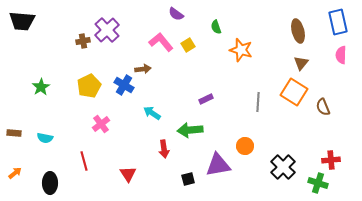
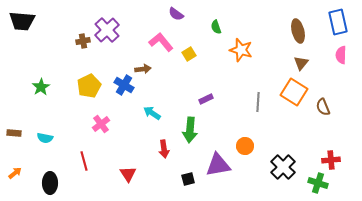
yellow square: moved 1 px right, 9 px down
green arrow: rotated 80 degrees counterclockwise
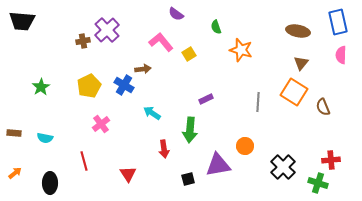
brown ellipse: rotated 65 degrees counterclockwise
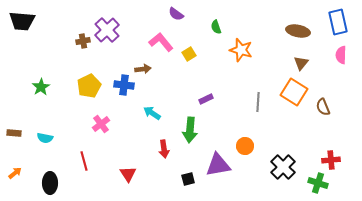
blue cross: rotated 24 degrees counterclockwise
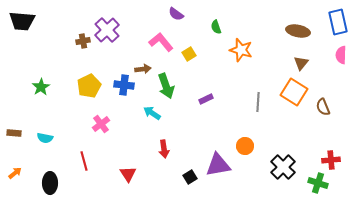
green arrow: moved 24 px left, 44 px up; rotated 25 degrees counterclockwise
black square: moved 2 px right, 2 px up; rotated 16 degrees counterclockwise
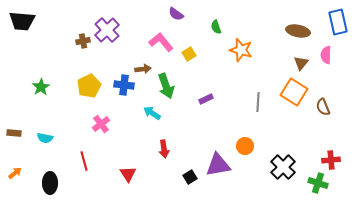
pink semicircle: moved 15 px left
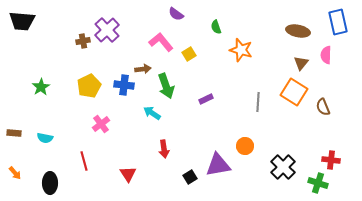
red cross: rotated 12 degrees clockwise
orange arrow: rotated 88 degrees clockwise
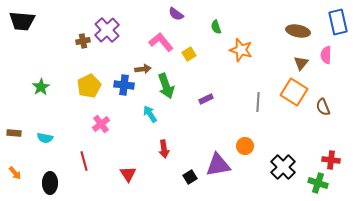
cyan arrow: moved 2 px left, 1 px down; rotated 24 degrees clockwise
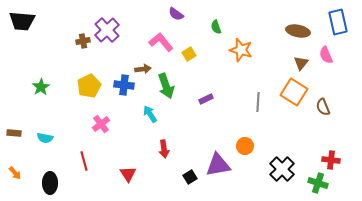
pink semicircle: rotated 24 degrees counterclockwise
black cross: moved 1 px left, 2 px down
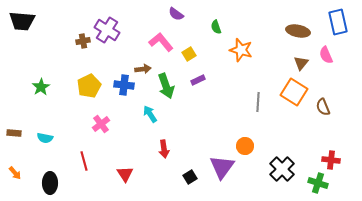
purple cross: rotated 15 degrees counterclockwise
purple rectangle: moved 8 px left, 19 px up
purple triangle: moved 4 px right, 2 px down; rotated 44 degrees counterclockwise
red triangle: moved 3 px left
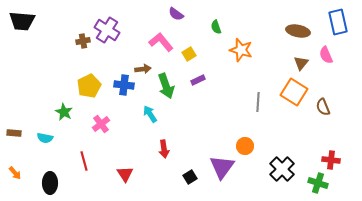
green star: moved 23 px right, 25 px down; rotated 12 degrees counterclockwise
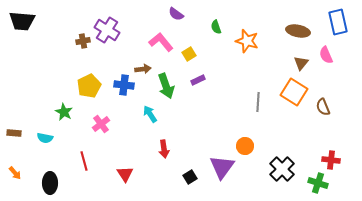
orange star: moved 6 px right, 9 px up
